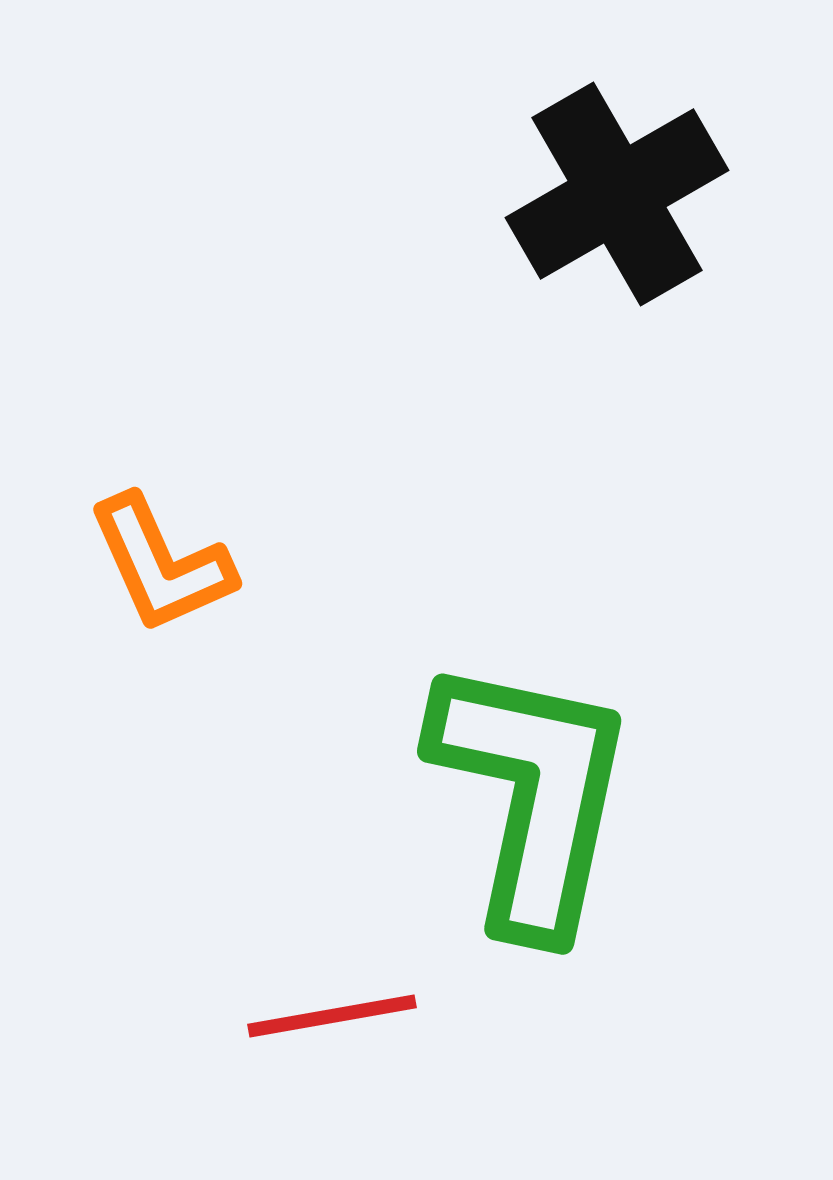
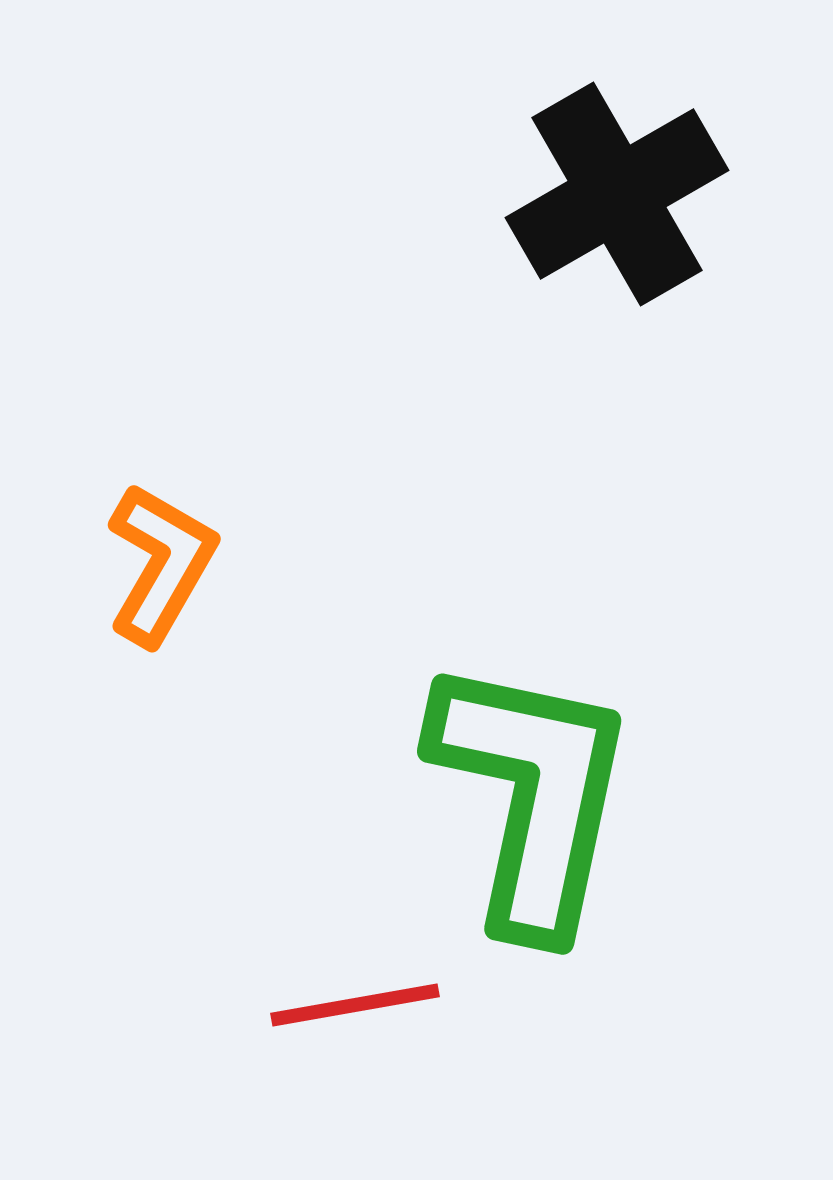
orange L-shape: rotated 126 degrees counterclockwise
red line: moved 23 px right, 11 px up
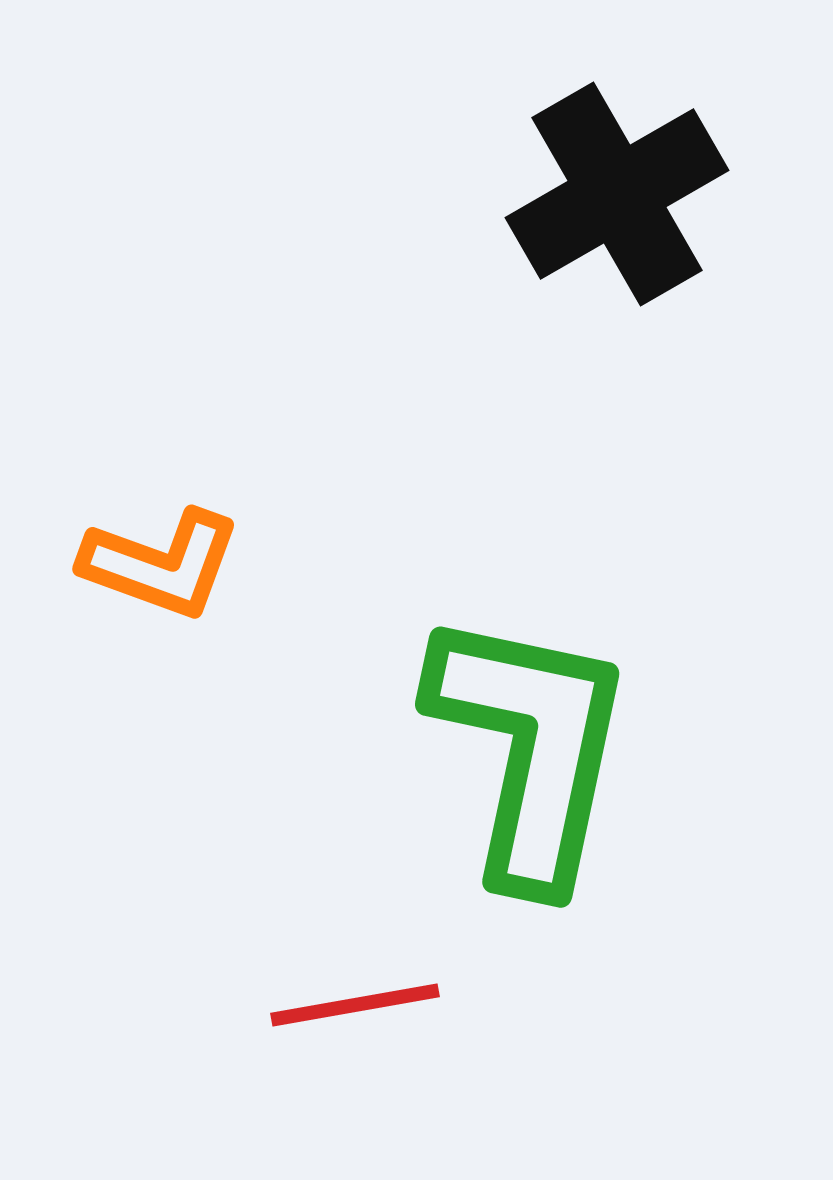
orange L-shape: rotated 80 degrees clockwise
green L-shape: moved 2 px left, 47 px up
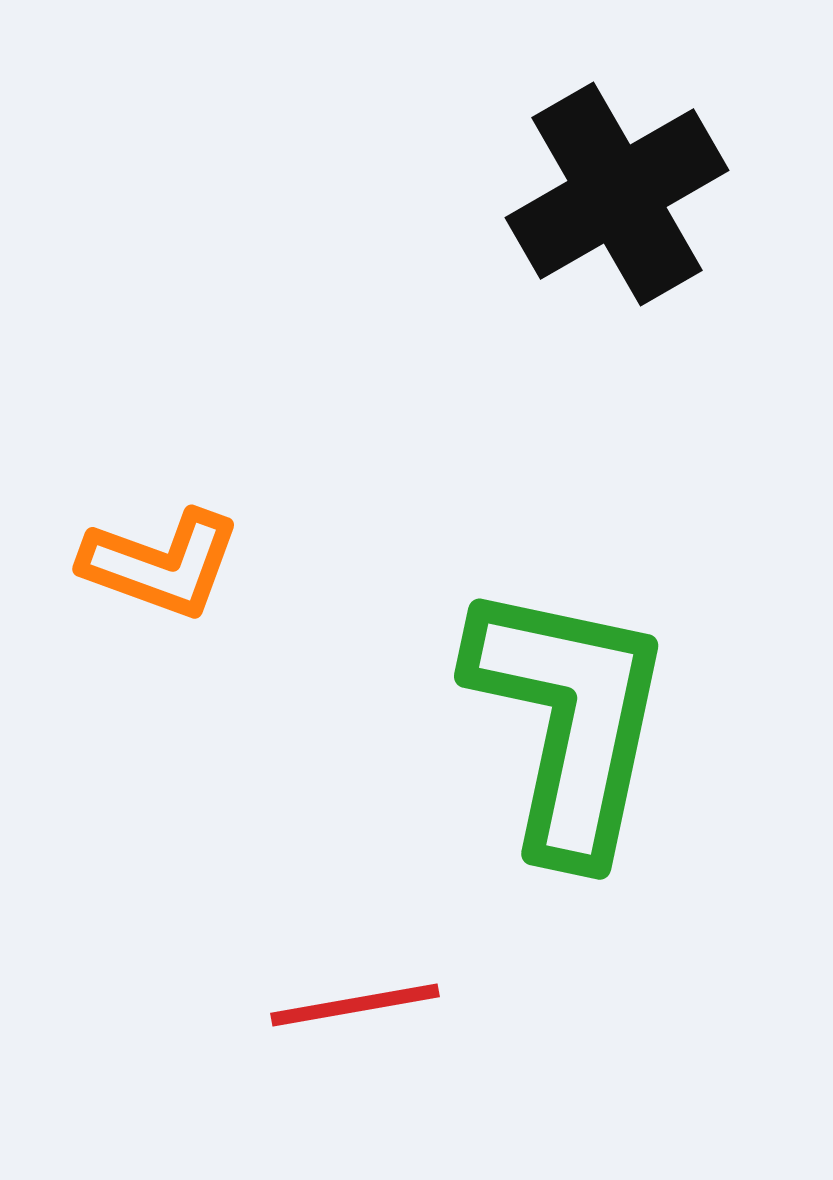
green L-shape: moved 39 px right, 28 px up
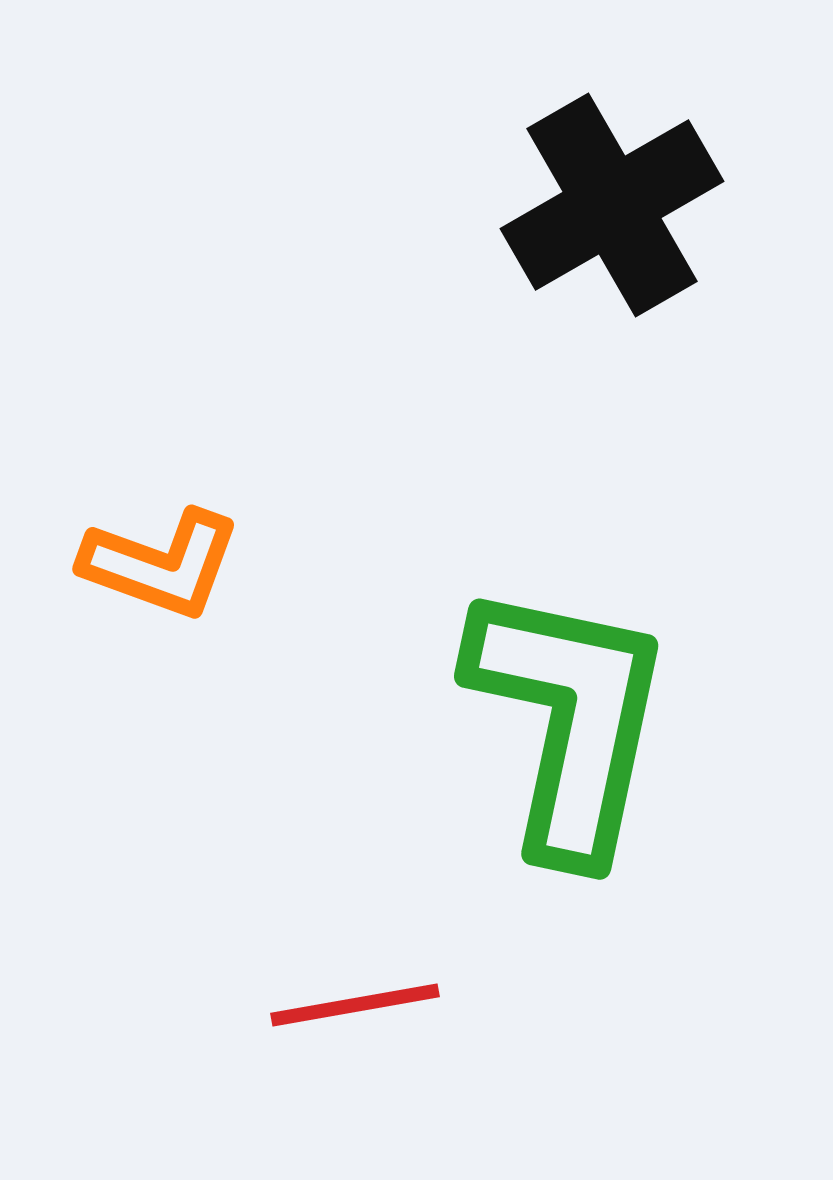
black cross: moved 5 px left, 11 px down
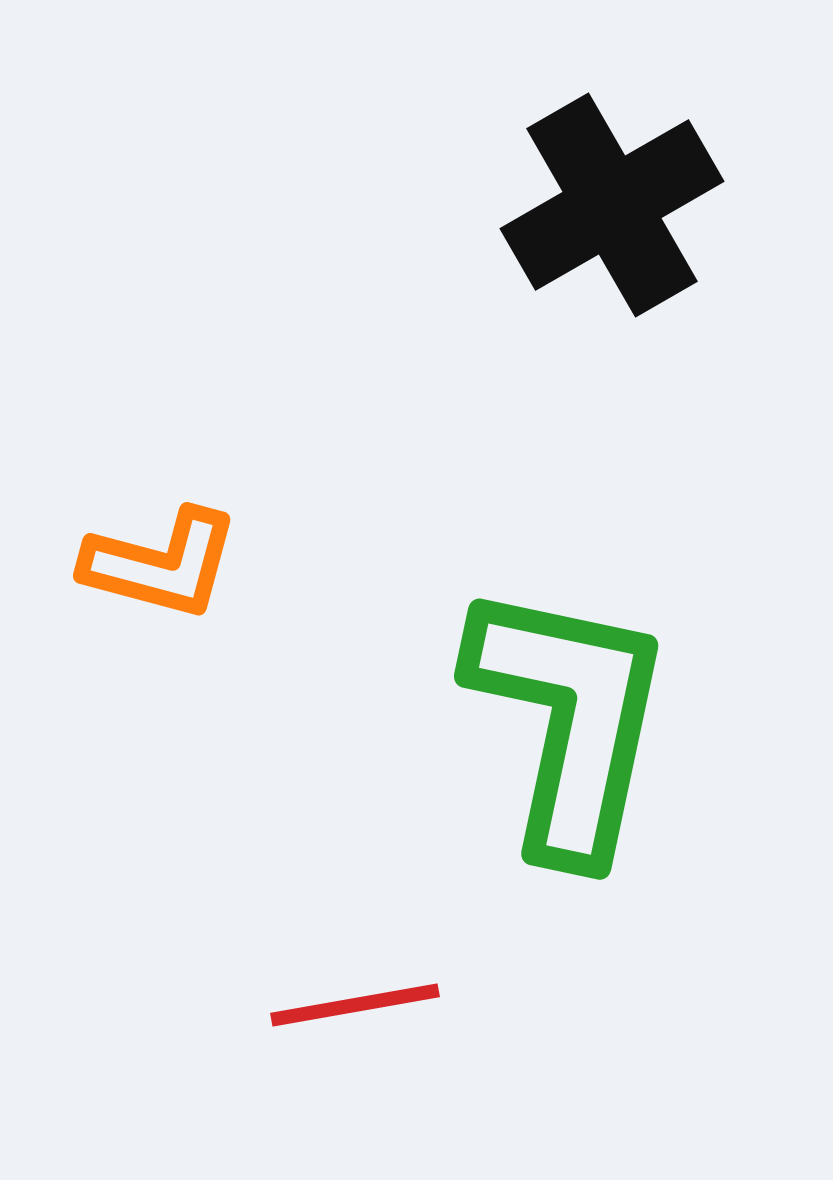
orange L-shape: rotated 5 degrees counterclockwise
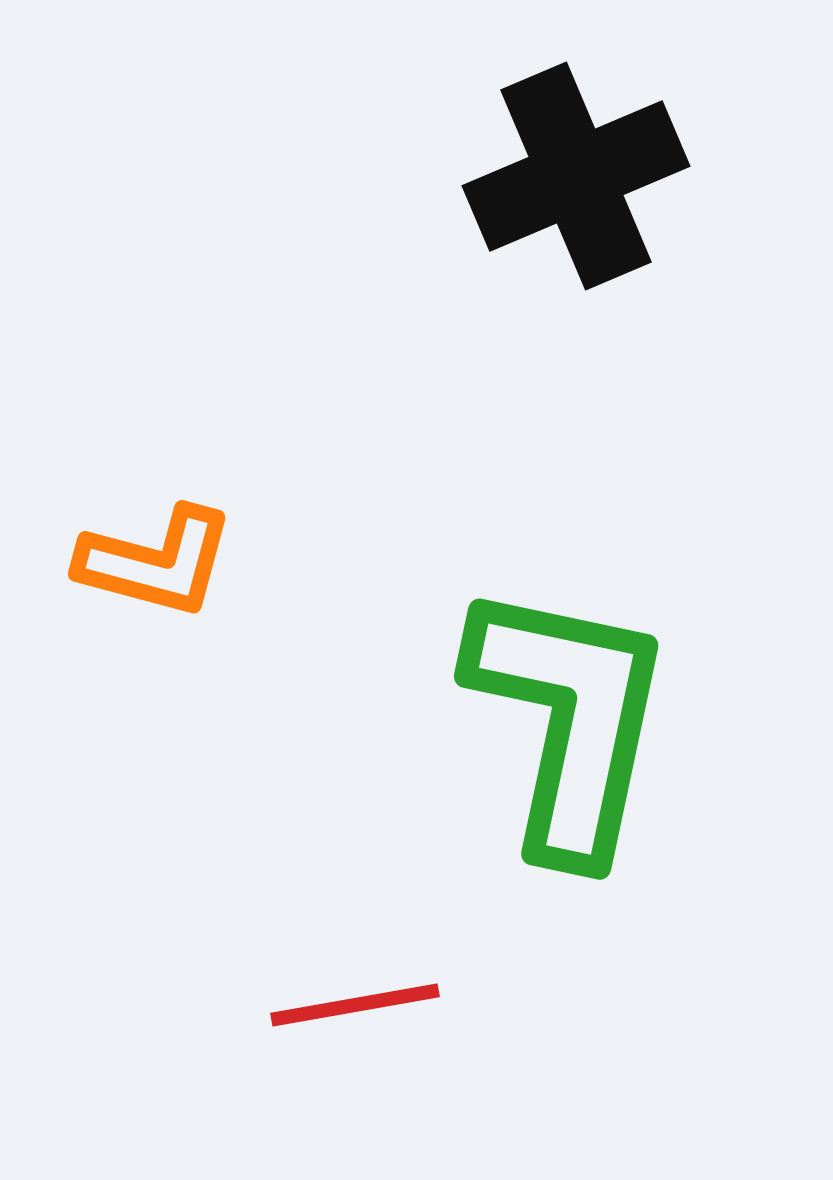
black cross: moved 36 px left, 29 px up; rotated 7 degrees clockwise
orange L-shape: moved 5 px left, 2 px up
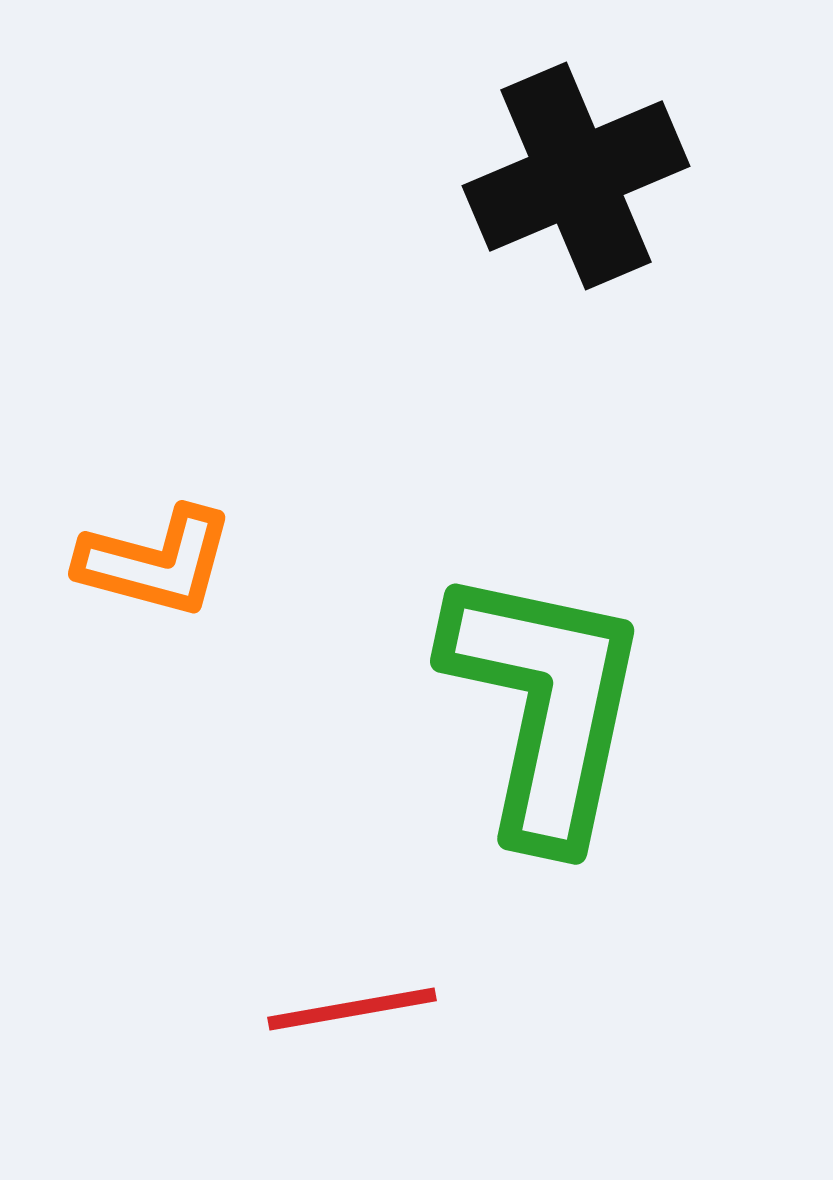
green L-shape: moved 24 px left, 15 px up
red line: moved 3 px left, 4 px down
